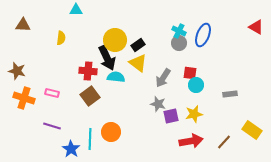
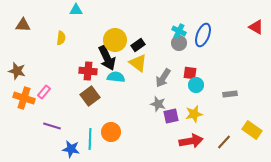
pink rectangle: moved 8 px left, 1 px up; rotated 64 degrees counterclockwise
blue star: rotated 24 degrees counterclockwise
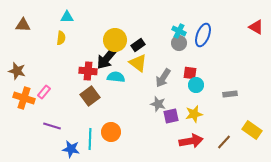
cyan triangle: moved 9 px left, 7 px down
black arrow: rotated 65 degrees clockwise
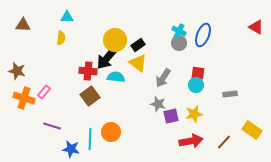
red square: moved 8 px right
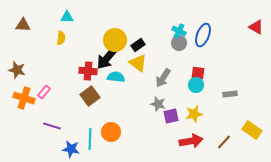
brown star: moved 1 px up
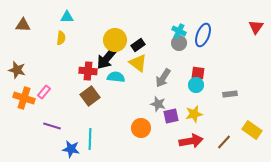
red triangle: rotated 35 degrees clockwise
orange circle: moved 30 px right, 4 px up
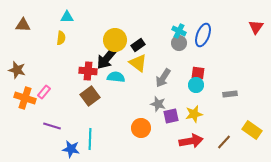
orange cross: moved 1 px right
